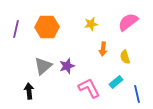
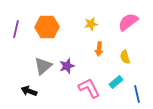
orange arrow: moved 4 px left
black arrow: rotated 63 degrees counterclockwise
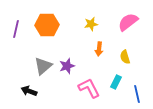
orange hexagon: moved 2 px up
cyan rectangle: rotated 24 degrees counterclockwise
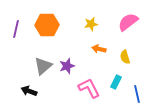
orange arrow: rotated 96 degrees clockwise
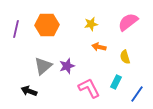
orange arrow: moved 2 px up
blue line: rotated 48 degrees clockwise
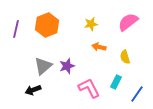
orange hexagon: rotated 20 degrees counterclockwise
black arrow: moved 4 px right, 1 px up; rotated 42 degrees counterclockwise
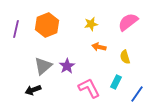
purple star: rotated 14 degrees counterclockwise
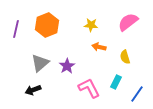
yellow star: moved 1 px down; rotated 16 degrees clockwise
gray triangle: moved 3 px left, 3 px up
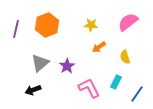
orange arrow: rotated 48 degrees counterclockwise
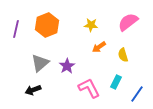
yellow semicircle: moved 2 px left, 2 px up
